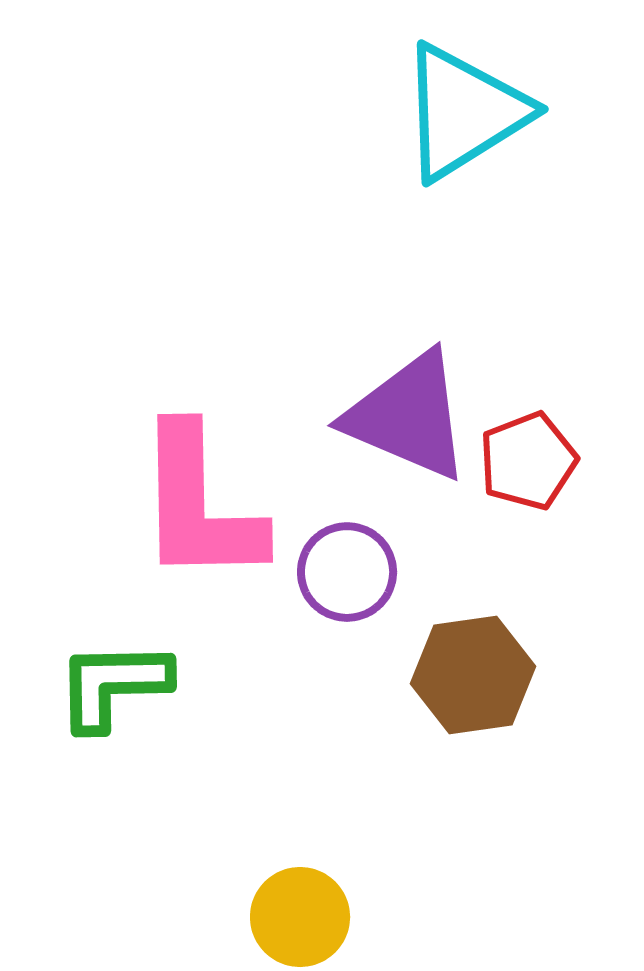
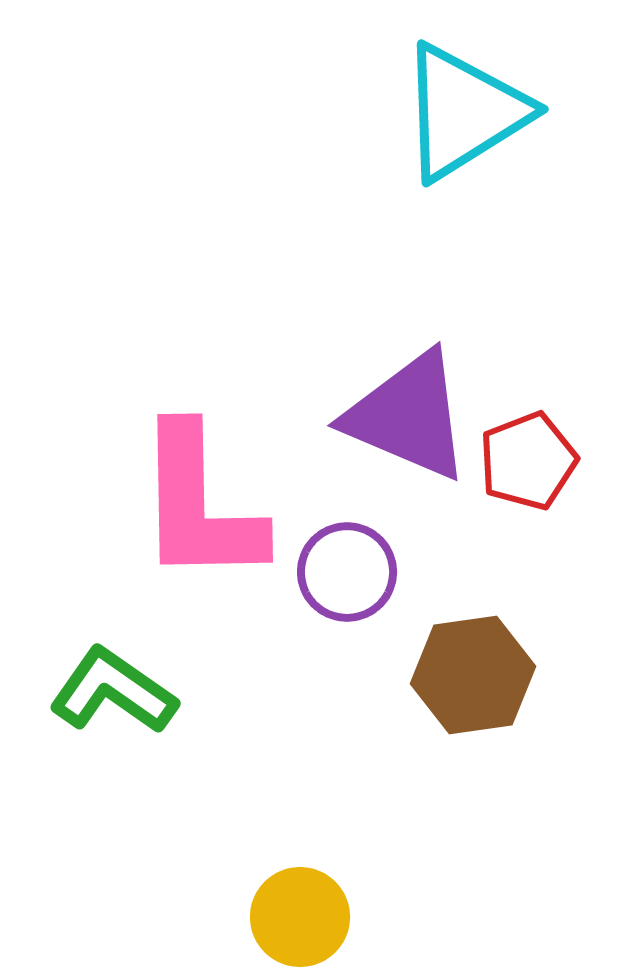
green L-shape: moved 6 px down; rotated 36 degrees clockwise
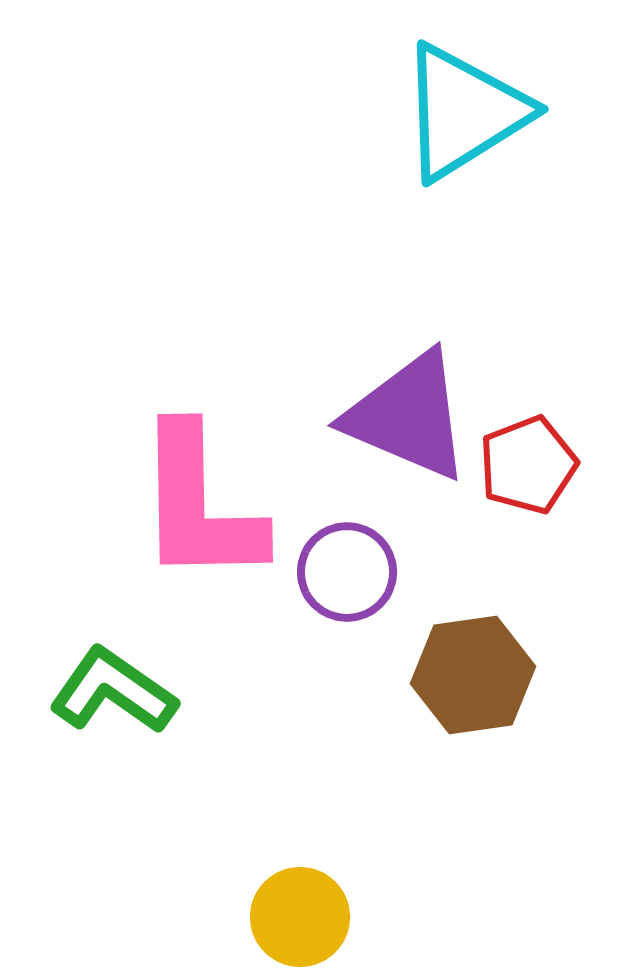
red pentagon: moved 4 px down
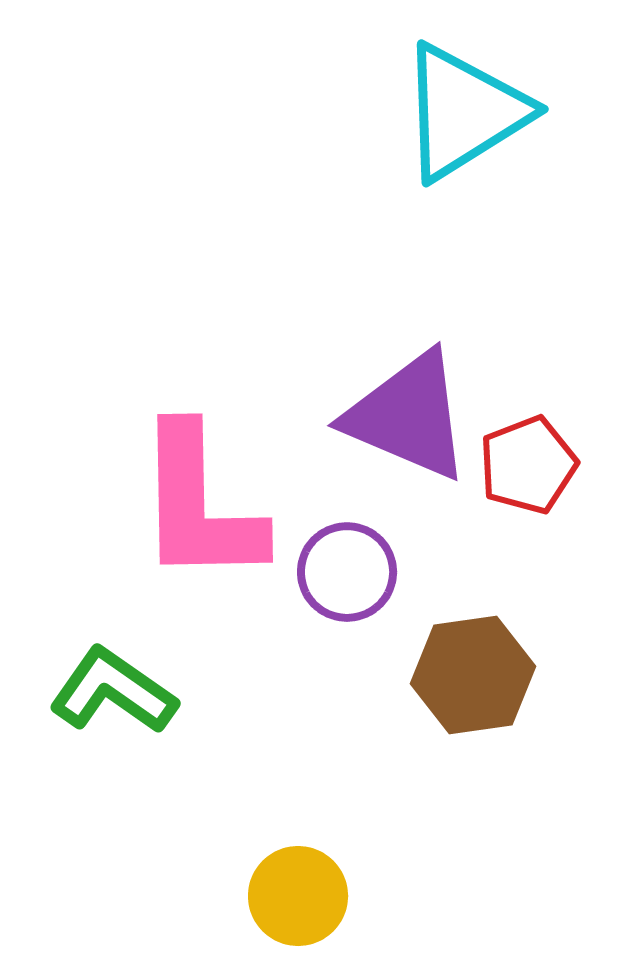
yellow circle: moved 2 px left, 21 px up
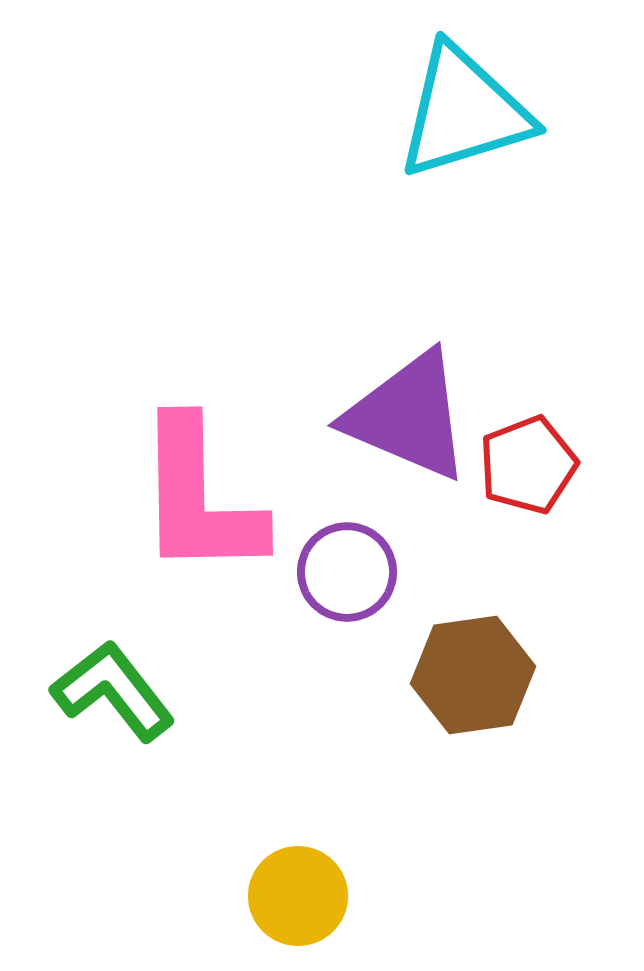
cyan triangle: rotated 15 degrees clockwise
pink L-shape: moved 7 px up
green L-shape: rotated 17 degrees clockwise
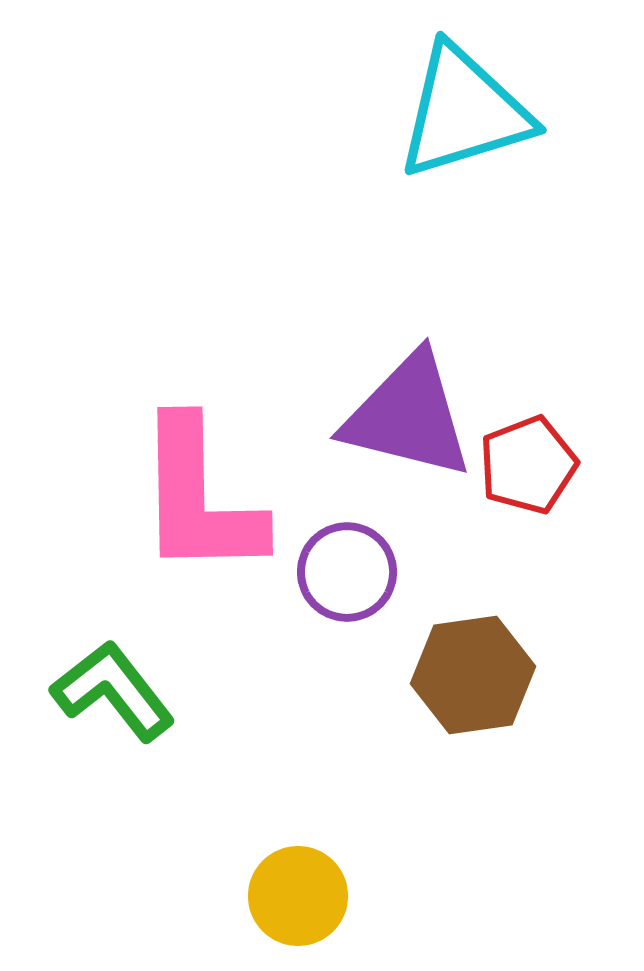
purple triangle: rotated 9 degrees counterclockwise
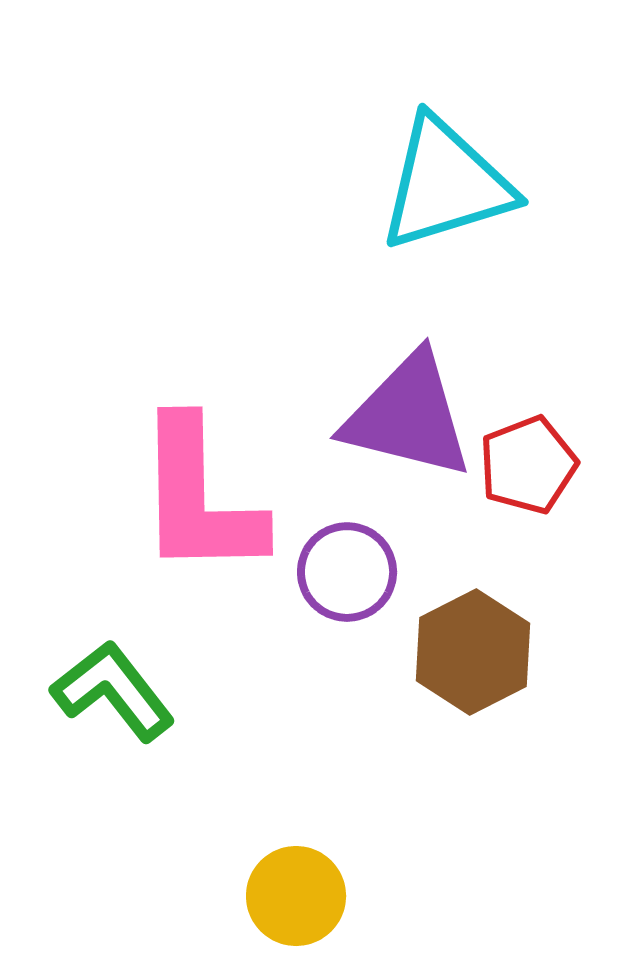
cyan triangle: moved 18 px left, 72 px down
brown hexagon: moved 23 px up; rotated 19 degrees counterclockwise
yellow circle: moved 2 px left
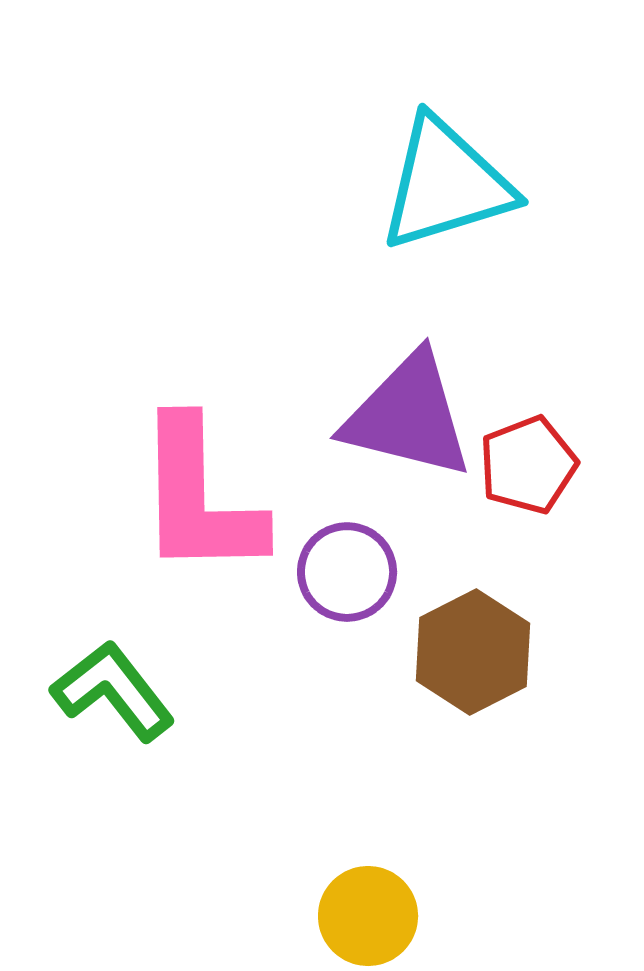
yellow circle: moved 72 px right, 20 px down
